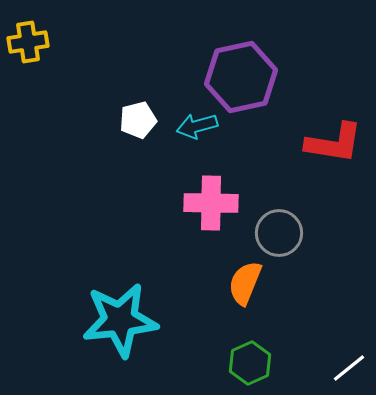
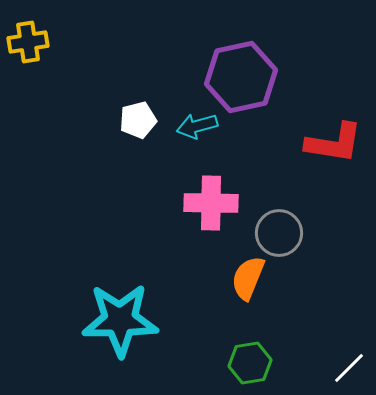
orange semicircle: moved 3 px right, 5 px up
cyan star: rotated 6 degrees clockwise
green hexagon: rotated 15 degrees clockwise
white line: rotated 6 degrees counterclockwise
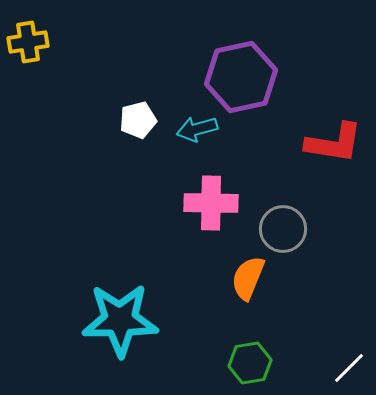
cyan arrow: moved 3 px down
gray circle: moved 4 px right, 4 px up
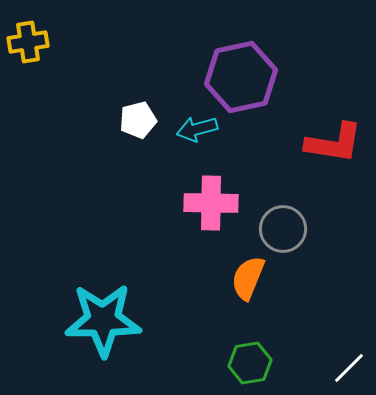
cyan star: moved 17 px left
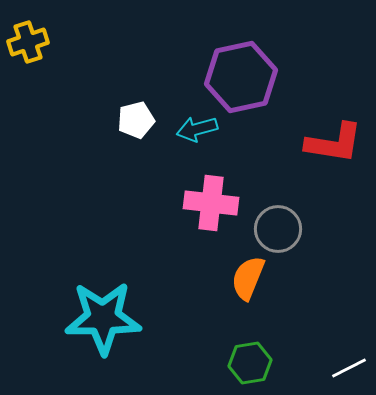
yellow cross: rotated 9 degrees counterclockwise
white pentagon: moved 2 px left
pink cross: rotated 6 degrees clockwise
gray circle: moved 5 px left
cyan star: moved 2 px up
white line: rotated 18 degrees clockwise
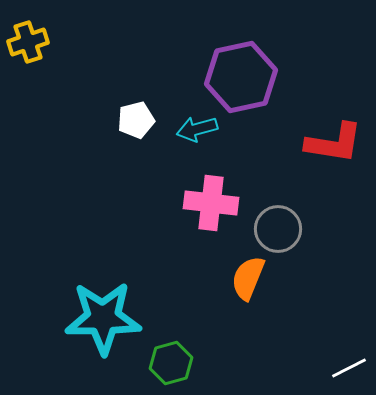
green hexagon: moved 79 px left; rotated 6 degrees counterclockwise
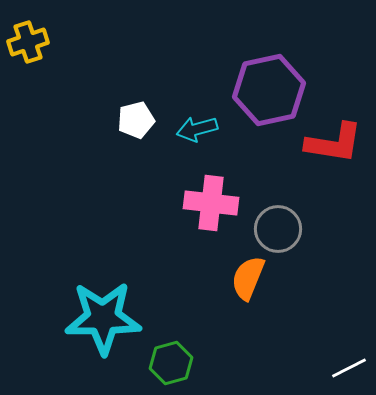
purple hexagon: moved 28 px right, 13 px down
